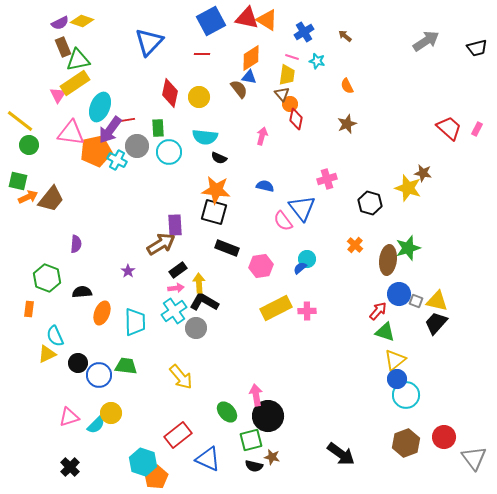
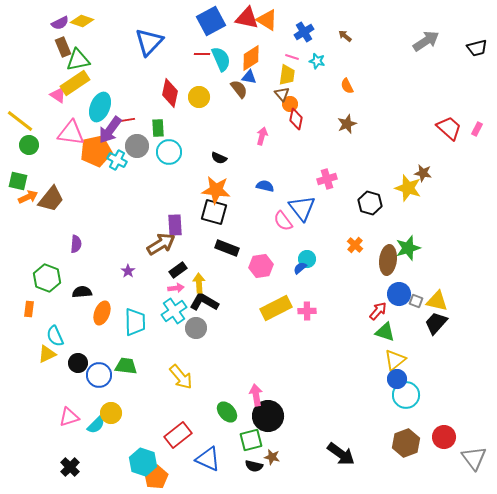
pink triangle at (58, 95): rotated 30 degrees counterclockwise
cyan semicircle at (205, 137): moved 16 px right, 78 px up; rotated 120 degrees counterclockwise
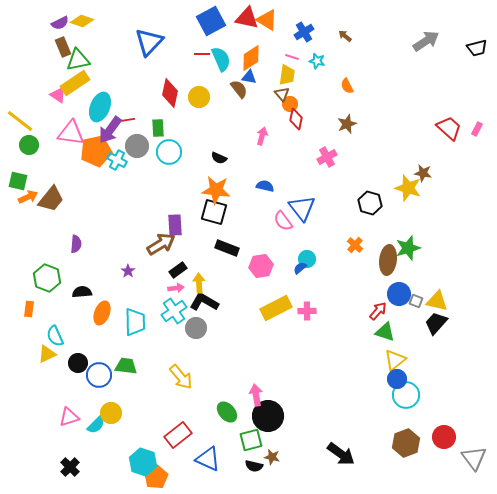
pink cross at (327, 179): moved 22 px up; rotated 12 degrees counterclockwise
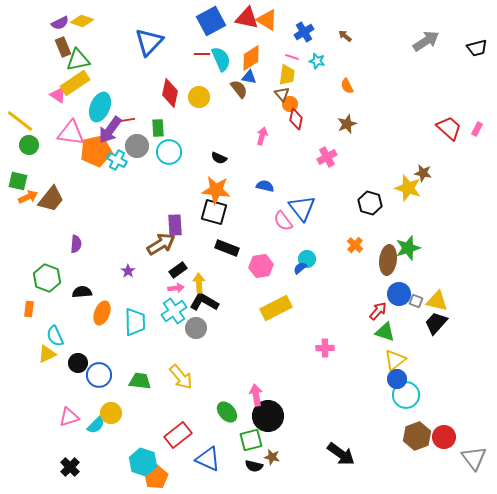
pink cross at (307, 311): moved 18 px right, 37 px down
green trapezoid at (126, 366): moved 14 px right, 15 px down
brown hexagon at (406, 443): moved 11 px right, 7 px up
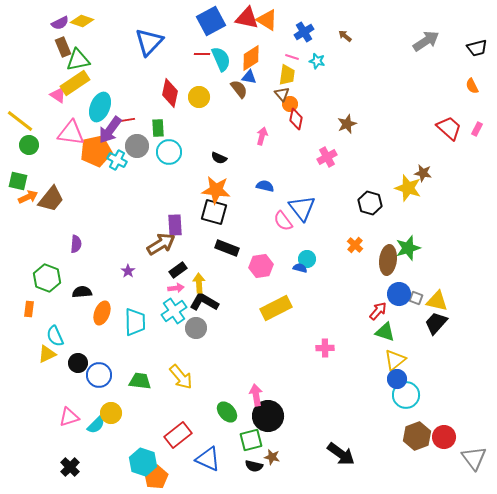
orange semicircle at (347, 86): moved 125 px right
blue semicircle at (300, 268): rotated 56 degrees clockwise
gray square at (416, 301): moved 3 px up
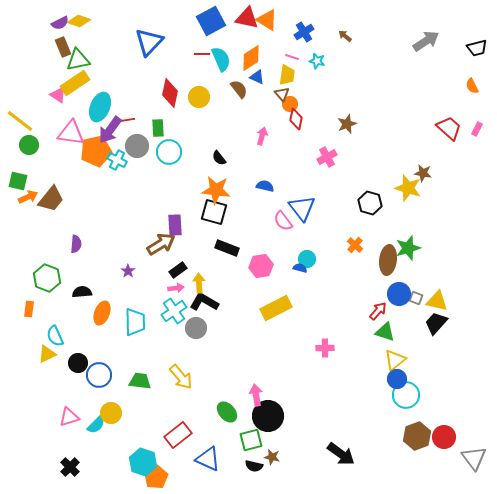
yellow diamond at (82, 21): moved 3 px left
blue triangle at (249, 77): moved 8 px right; rotated 14 degrees clockwise
black semicircle at (219, 158): rotated 28 degrees clockwise
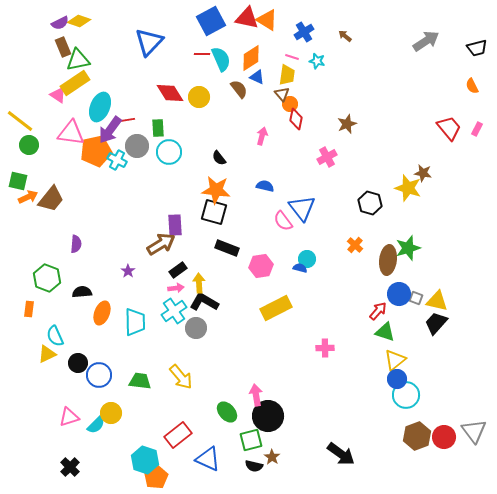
red diamond at (170, 93): rotated 44 degrees counterclockwise
red trapezoid at (449, 128): rotated 8 degrees clockwise
brown star at (272, 457): rotated 21 degrees clockwise
gray triangle at (474, 458): moved 27 px up
cyan hexagon at (143, 462): moved 2 px right, 2 px up
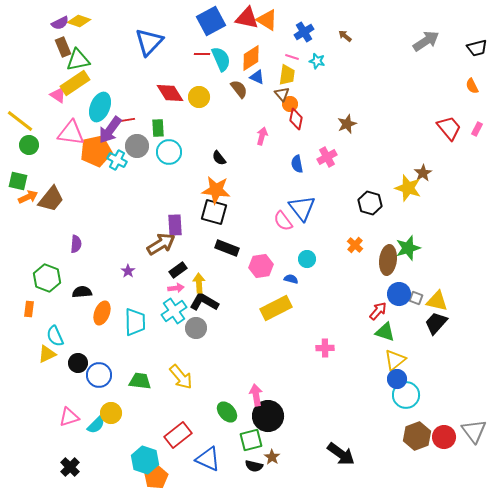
brown star at (423, 173): rotated 30 degrees clockwise
blue semicircle at (265, 186): moved 32 px right, 22 px up; rotated 114 degrees counterclockwise
blue semicircle at (300, 268): moved 9 px left, 11 px down
